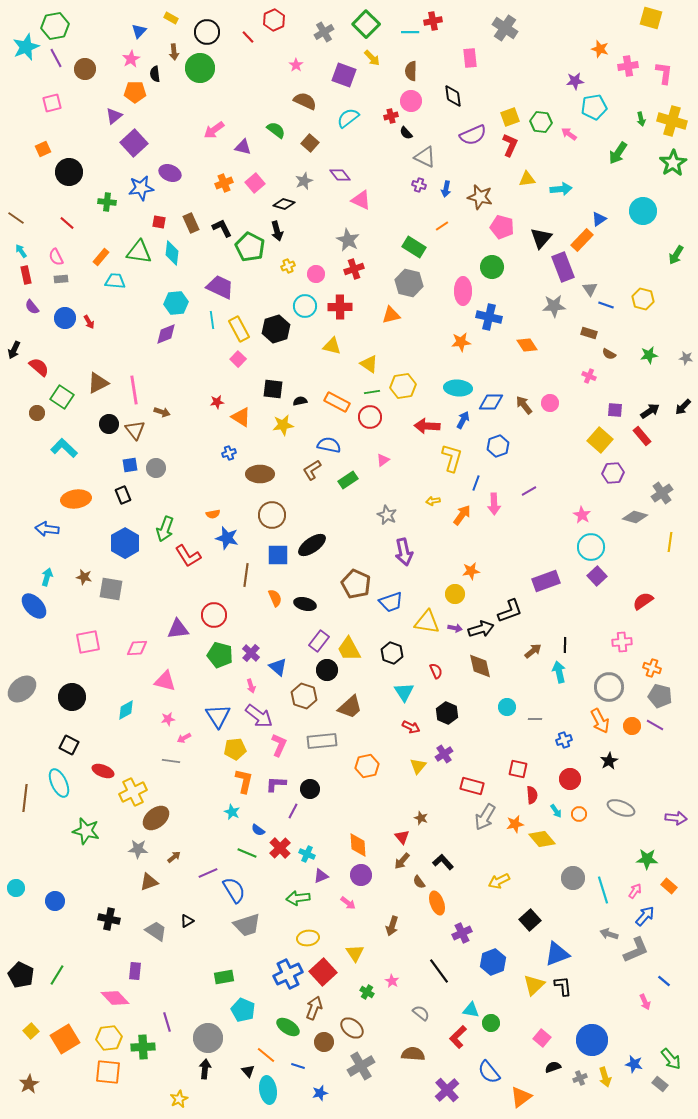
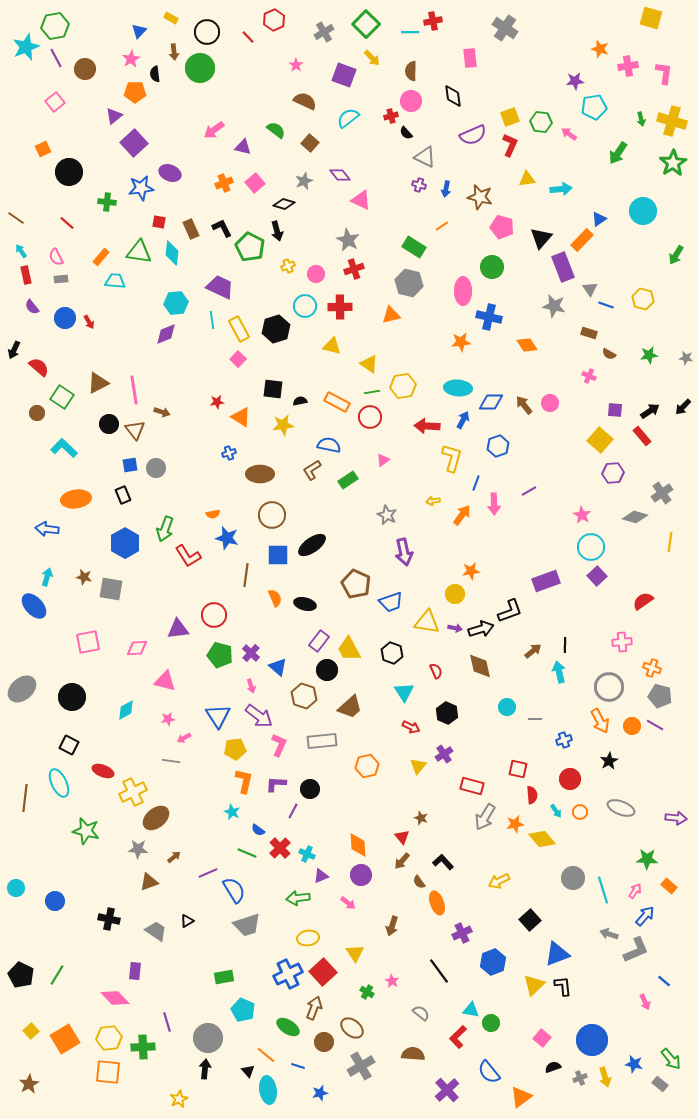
pink square at (52, 103): moved 3 px right, 1 px up; rotated 24 degrees counterclockwise
brown rectangle at (191, 223): moved 6 px down
gray star at (554, 306): rotated 15 degrees clockwise
orange circle at (579, 814): moved 1 px right, 2 px up
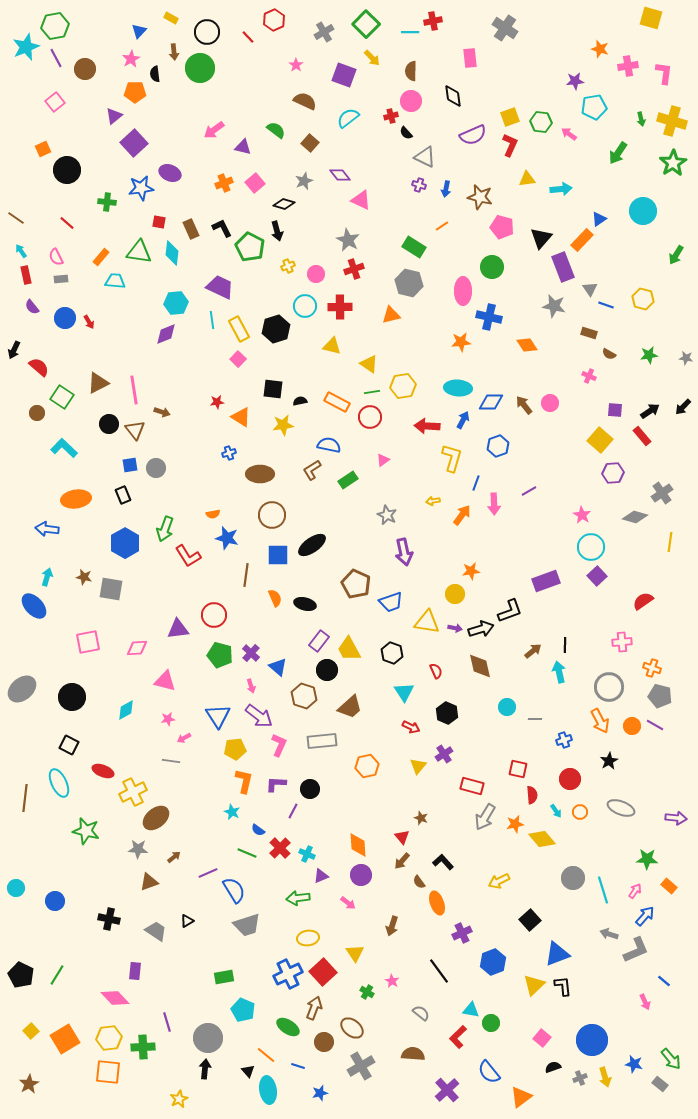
black circle at (69, 172): moved 2 px left, 2 px up
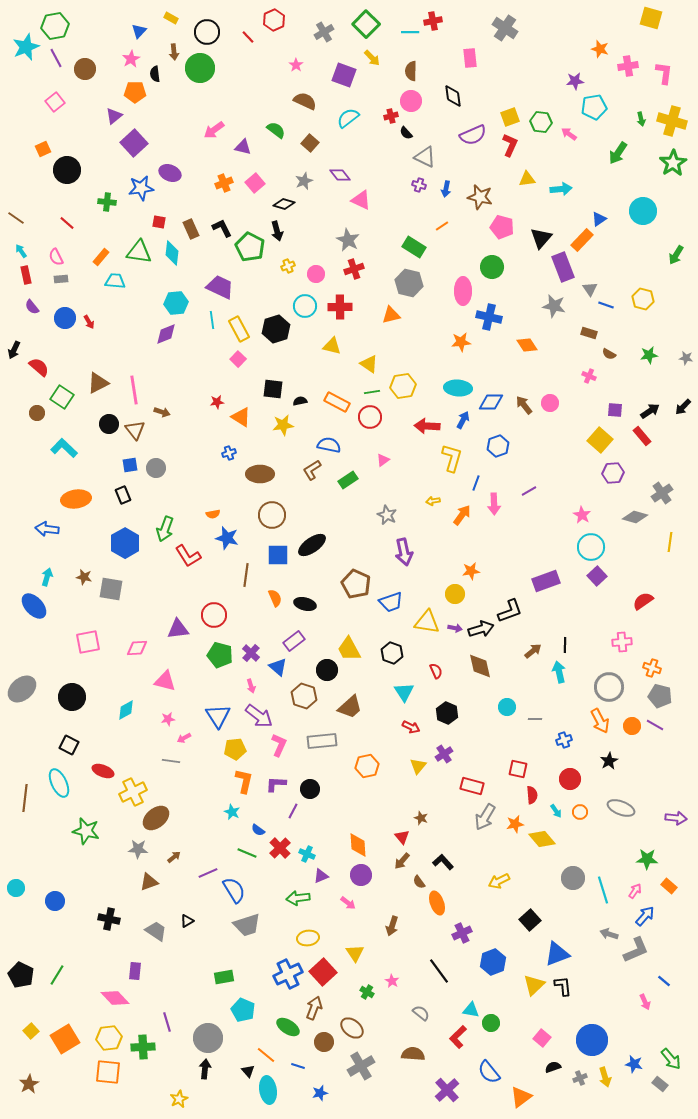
purple rectangle at (319, 641): moved 25 px left; rotated 15 degrees clockwise
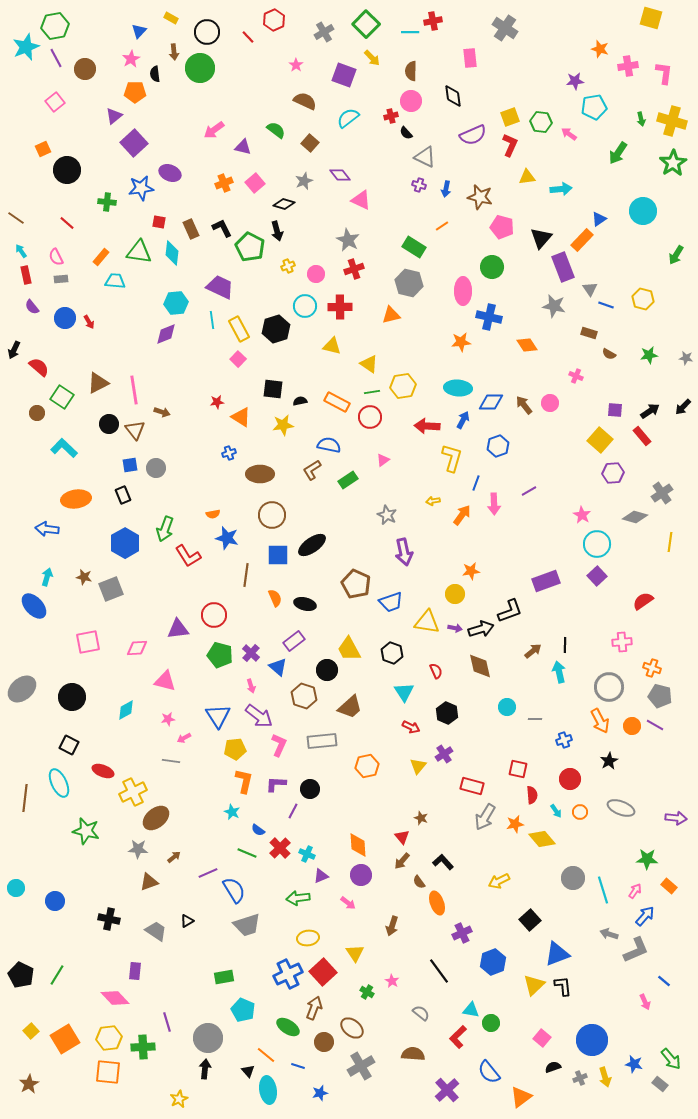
yellow triangle at (527, 179): moved 2 px up
pink cross at (589, 376): moved 13 px left
cyan circle at (591, 547): moved 6 px right, 3 px up
gray square at (111, 589): rotated 30 degrees counterclockwise
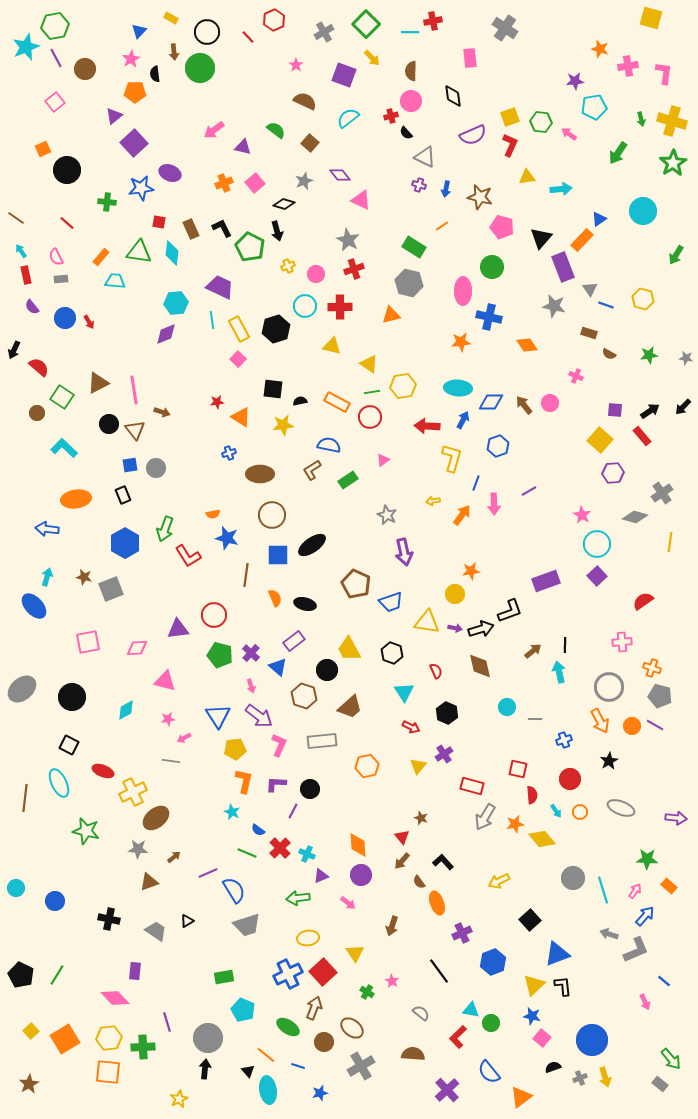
blue star at (634, 1064): moved 102 px left, 48 px up
